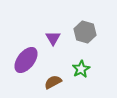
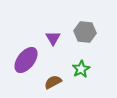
gray hexagon: rotated 10 degrees counterclockwise
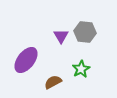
purple triangle: moved 8 px right, 2 px up
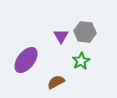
green star: moved 8 px up
brown semicircle: moved 3 px right
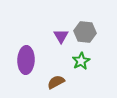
purple ellipse: rotated 36 degrees counterclockwise
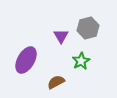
gray hexagon: moved 3 px right, 4 px up; rotated 20 degrees counterclockwise
purple ellipse: rotated 28 degrees clockwise
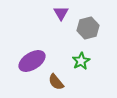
purple triangle: moved 23 px up
purple ellipse: moved 6 px right, 1 px down; rotated 28 degrees clockwise
brown semicircle: rotated 102 degrees counterclockwise
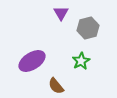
brown semicircle: moved 4 px down
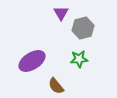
gray hexagon: moved 5 px left
green star: moved 2 px left, 2 px up; rotated 24 degrees clockwise
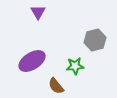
purple triangle: moved 23 px left, 1 px up
gray hexagon: moved 12 px right, 12 px down
green star: moved 4 px left, 7 px down
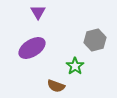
purple ellipse: moved 13 px up
green star: rotated 30 degrees counterclockwise
brown semicircle: rotated 30 degrees counterclockwise
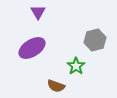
green star: moved 1 px right
